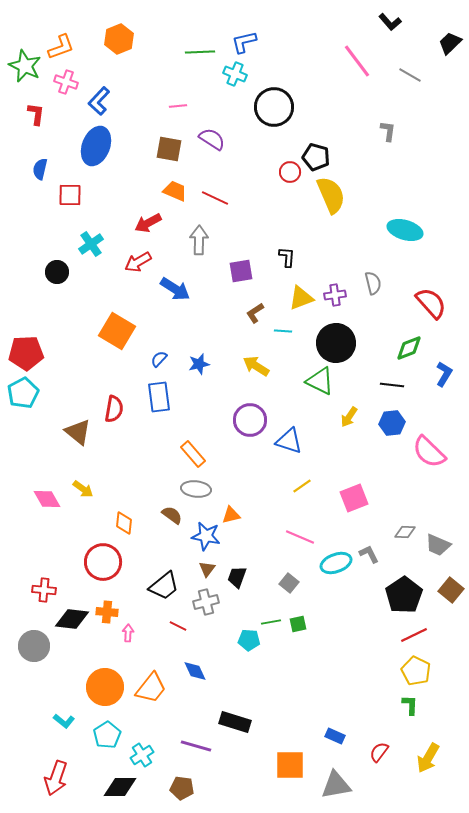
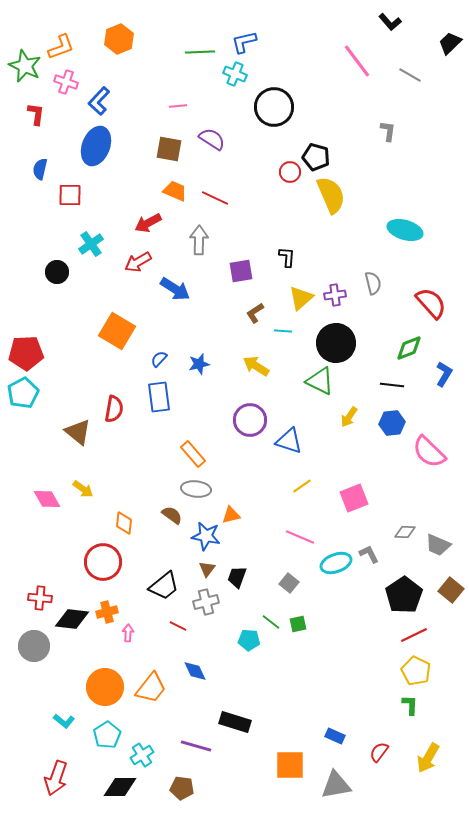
yellow triangle at (301, 298): rotated 20 degrees counterclockwise
red cross at (44, 590): moved 4 px left, 8 px down
orange cross at (107, 612): rotated 20 degrees counterclockwise
green line at (271, 622): rotated 48 degrees clockwise
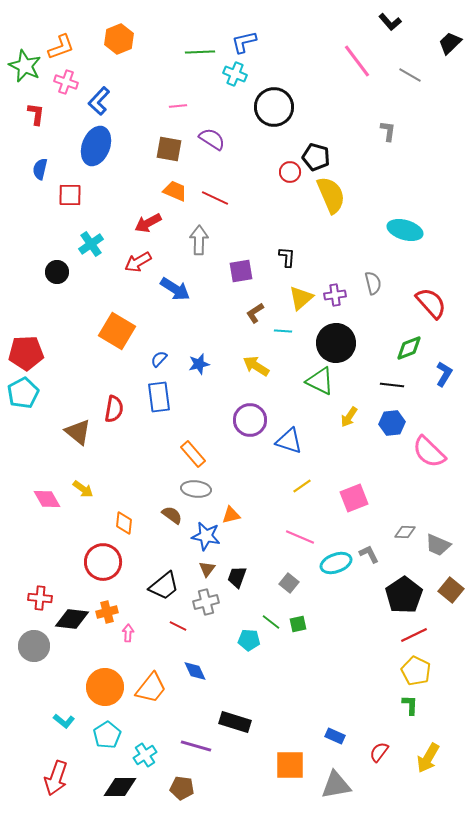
cyan cross at (142, 755): moved 3 px right
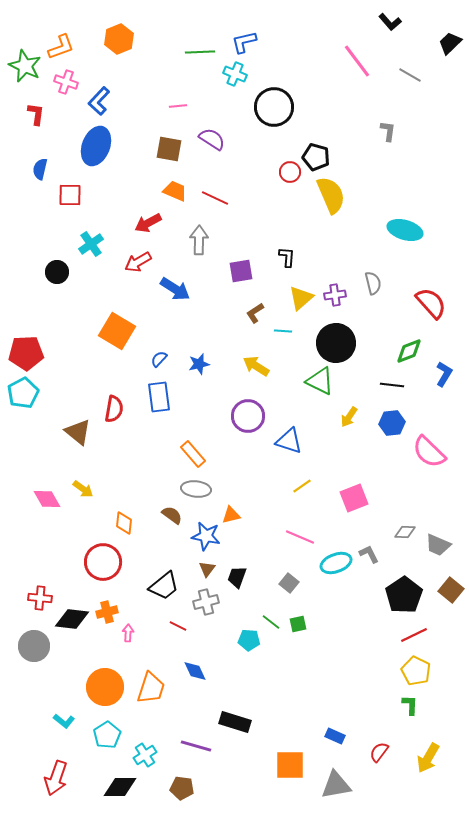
green diamond at (409, 348): moved 3 px down
purple circle at (250, 420): moved 2 px left, 4 px up
orange trapezoid at (151, 688): rotated 20 degrees counterclockwise
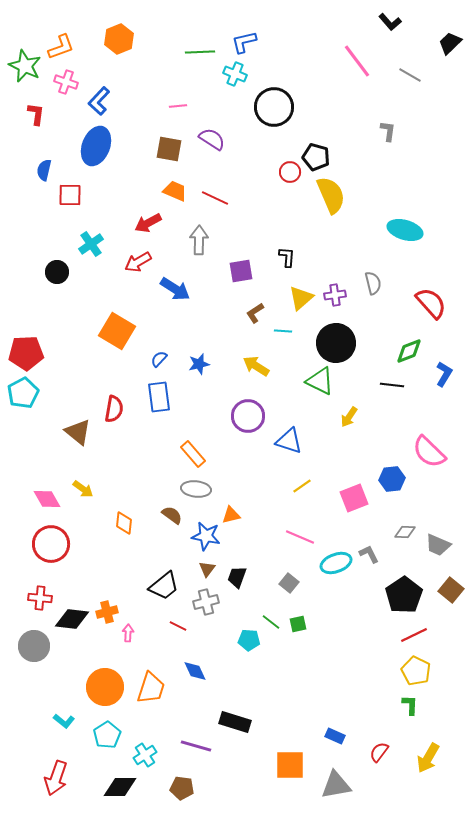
blue semicircle at (40, 169): moved 4 px right, 1 px down
blue hexagon at (392, 423): moved 56 px down
red circle at (103, 562): moved 52 px left, 18 px up
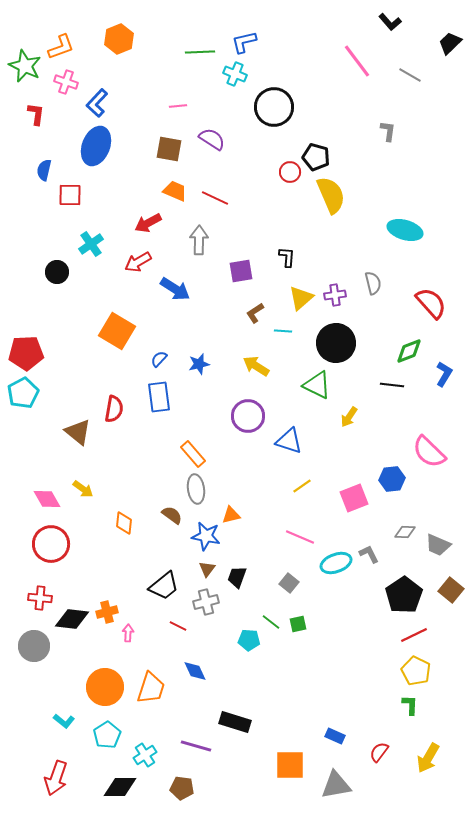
blue L-shape at (99, 101): moved 2 px left, 2 px down
green triangle at (320, 381): moved 3 px left, 4 px down
gray ellipse at (196, 489): rotated 76 degrees clockwise
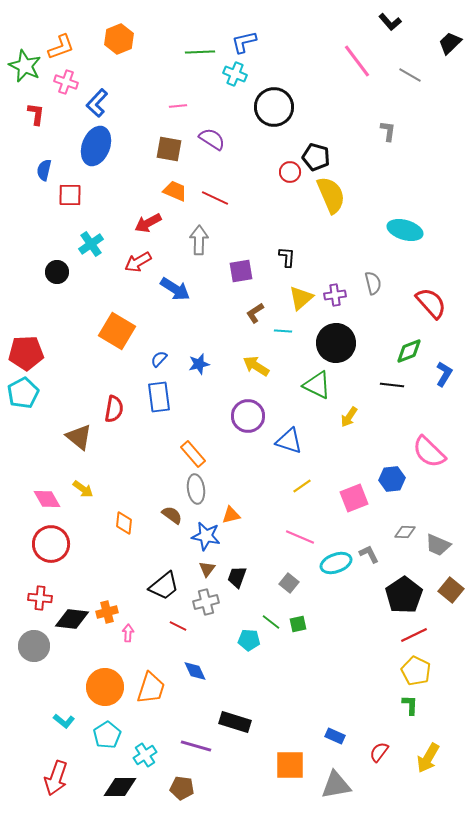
brown triangle at (78, 432): moved 1 px right, 5 px down
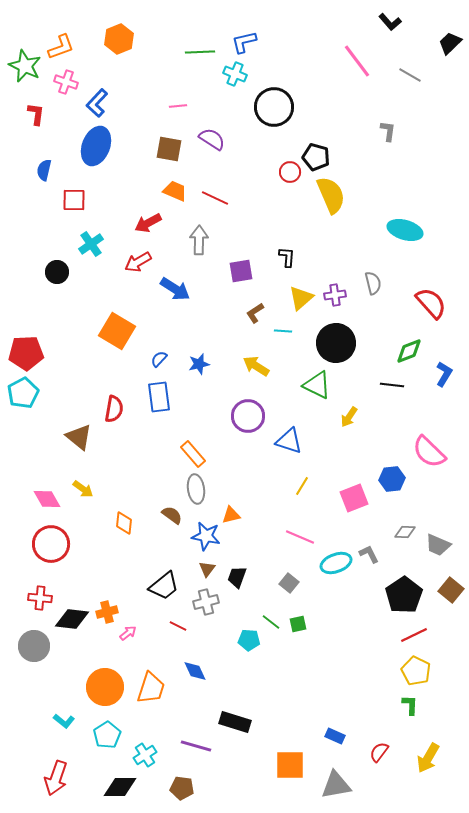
red square at (70, 195): moved 4 px right, 5 px down
yellow line at (302, 486): rotated 24 degrees counterclockwise
pink arrow at (128, 633): rotated 48 degrees clockwise
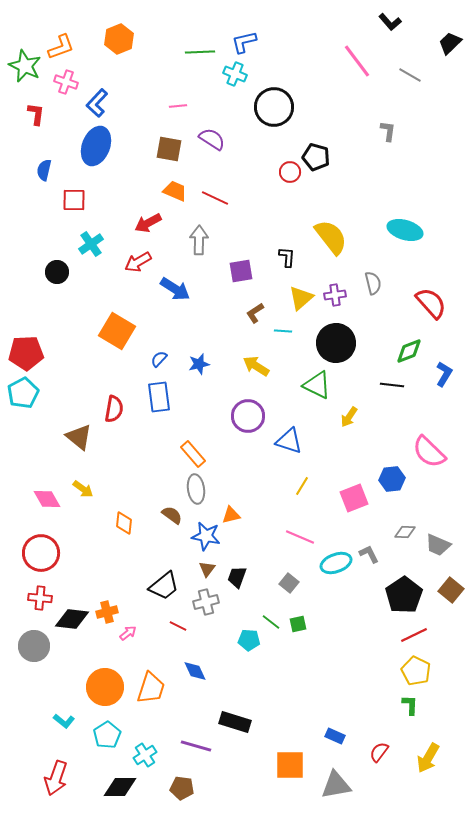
yellow semicircle at (331, 195): moved 42 px down; rotated 15 degrees counterclockwise
red circle at (51, 544): moved 10 px left, 9 px down
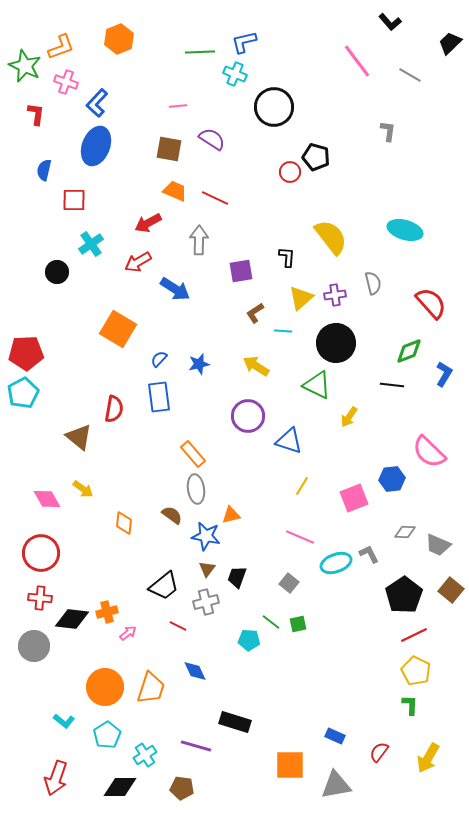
orange square at (117, 331): moved 1 px right, 2 px up
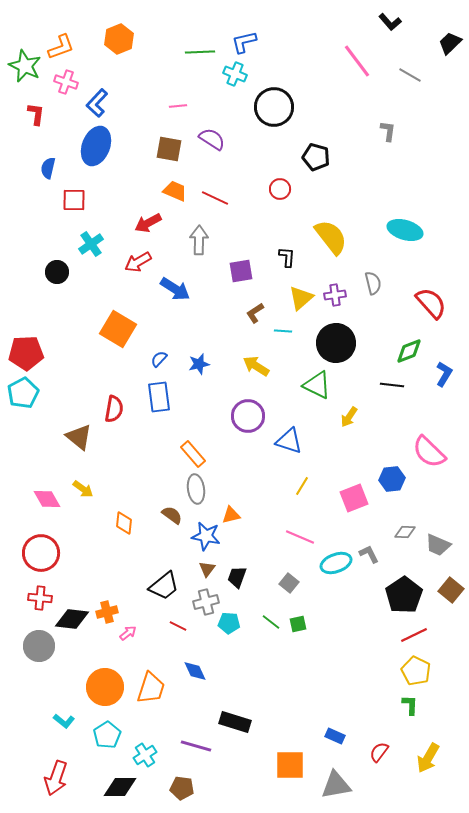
blue semicircle at (44, 170): moved 4 px right, 2 px up
red circle at (290, 172): moved 10 px left, 17 px down
cyan pentagon at (249, 640): moved 20 px left, 17 px up
gray circle at (34, 646): moved 5 px right
